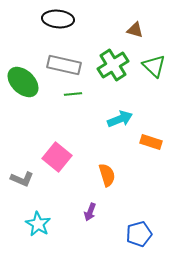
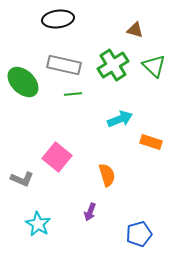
black ellipse: rotated 12 degrees counterclockwise
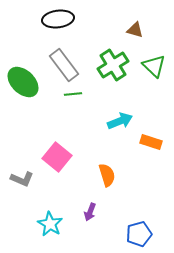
gray rectangle: rotated 40 degrees clockwise
cyan arrow: moved 2 px down
cyan star: moved 12 px right
